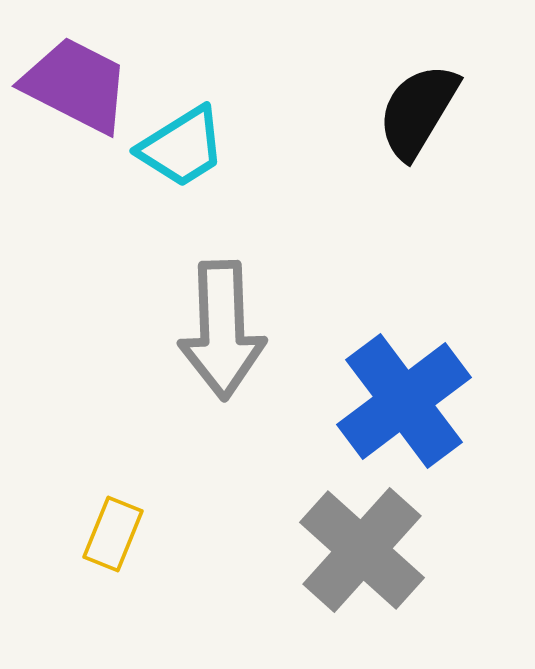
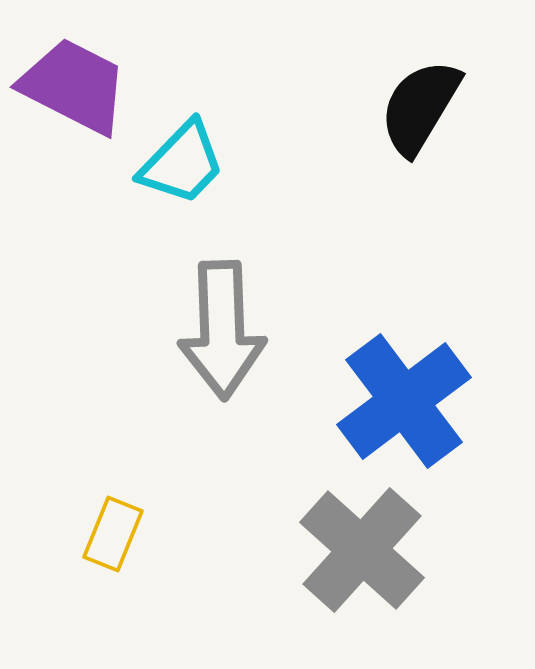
purple trapezoid: moved 2 px left, 1 px down
black semicircle: moved 2 px right, 4 px up
cyan trapezoid: moved 16 px down; rotated 14 degrees counterclockwise
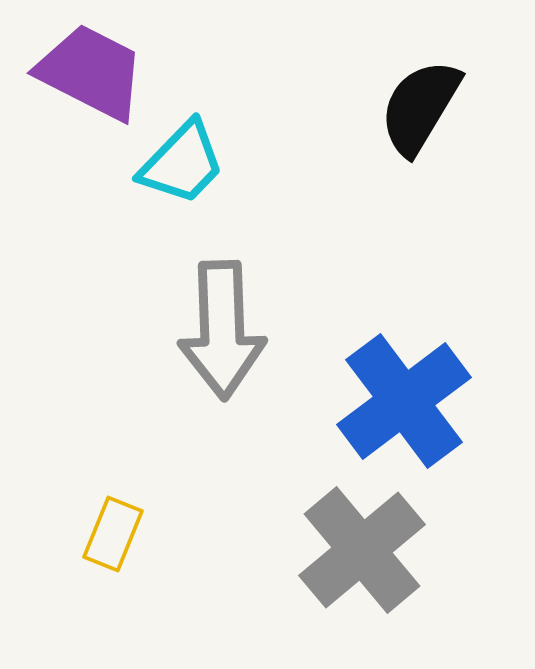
purple trapezoid: moved 17 px right, 14 px up
gray cross: rotated 8 degrees clockwise
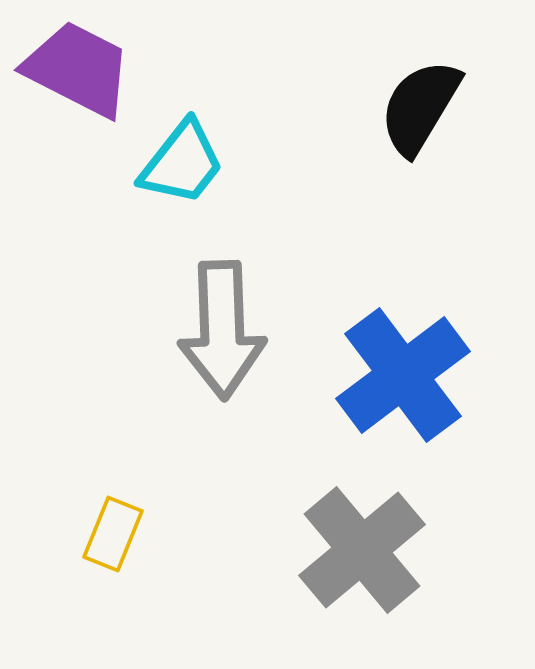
purple trapezoid: moved 13 px left, 3 px up
cyan trapezoid: rotated 6 degrees counterclockwise
blue cross: moved 1 px left, 26 px up
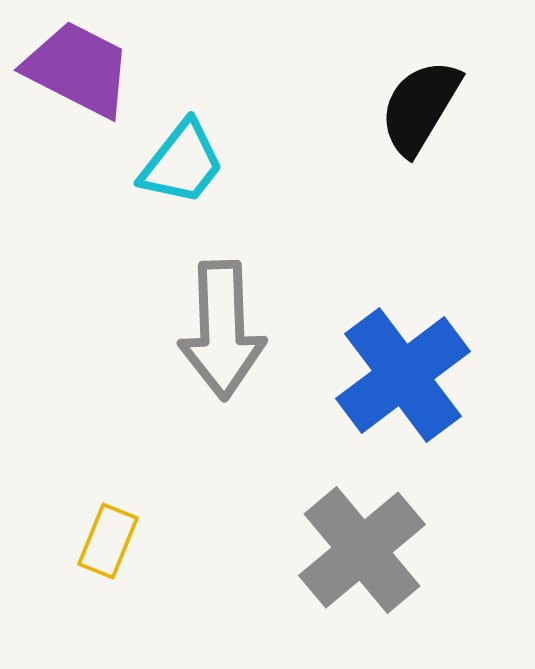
yellow rectangle: moved 5 px left, 7 px down
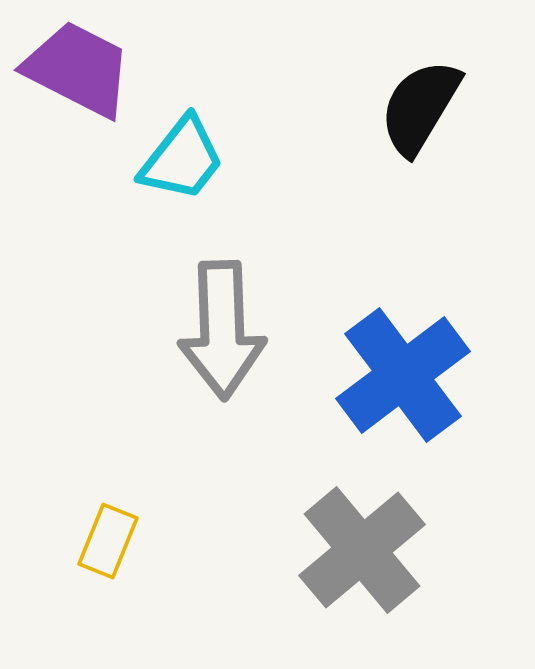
cyan trapezoid: moved 4 px up
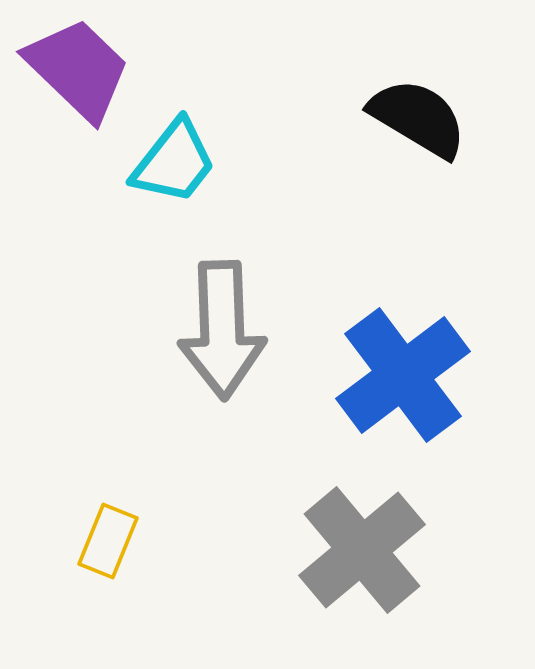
purple trapezoid: rotated 17 degrees clockwise
black semicircle: moved 2 px left, 11 px down; rotated 90 degrees clockwise
cyan trapezoid: moved 8 px left, 3 px down
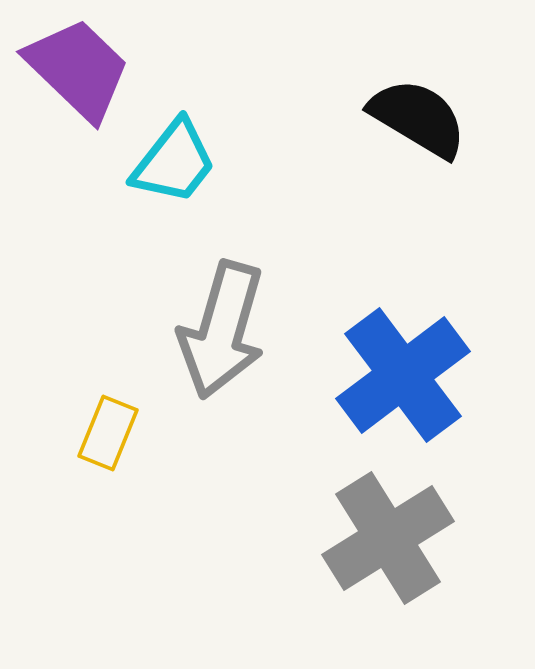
gray arrow: rotated 18 degrees clockwise
yellow rectangle: moved 108 px up
gray cross: moved 26 px right, 12 px up; rotated 8 degrees clockwise
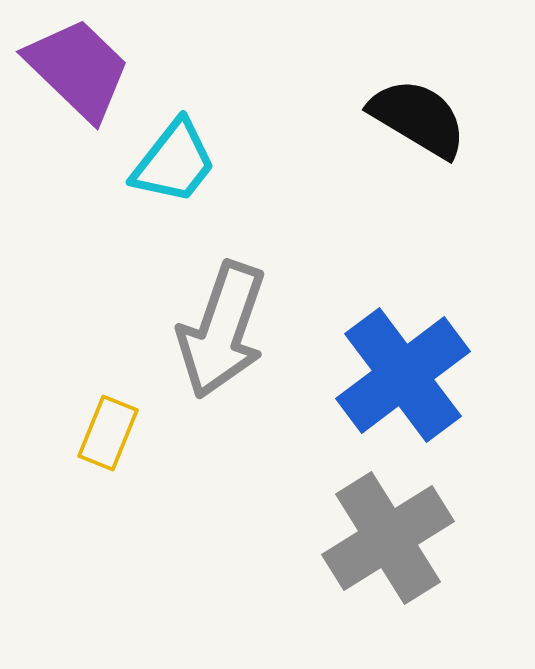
gray arrow: rotated 3 degrees clockwise
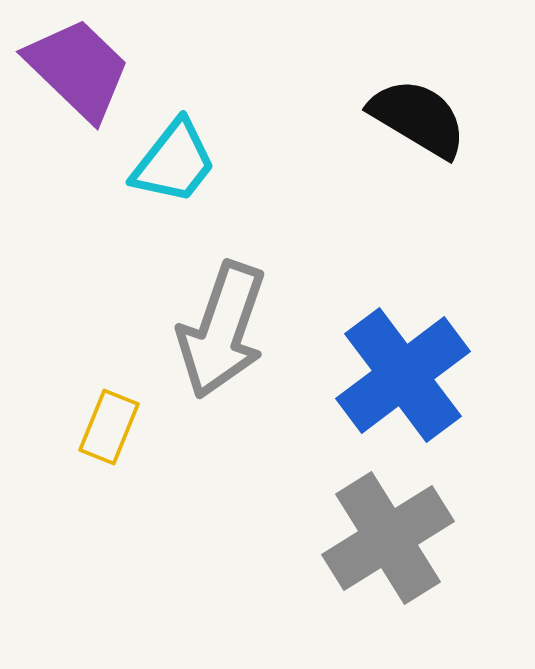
yellow rectangle: moved 1 px right, 6 px up
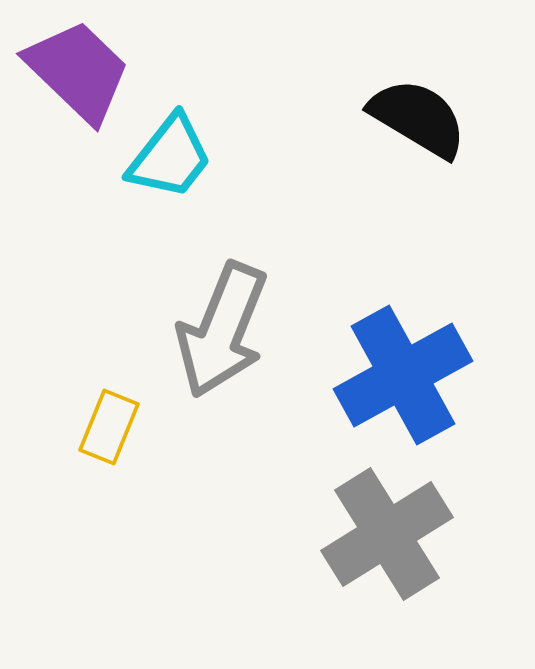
purple trapezoid: moved 2 px down
cyan trapezoid: moved 4 px left, 5 px up
gray arrow: rotated 3 degrees clockwise
blue cross: rotated 8 degrees clockwise
gray cross: moved 1 px left, 4 px up
